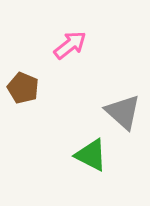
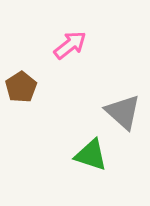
brown pentagon: moved 2 px left, 1 px up; rotated 16 degrees clockwise
green triangle: rotated 9 degrees counterclockwise
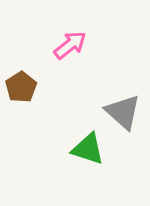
green triangle: moved 3 px left, 6 px up
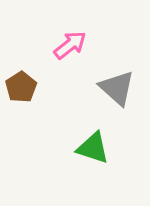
gray triangle: moved 6 px left, 24 px up
green triangle: moved 5 px right, 1 px up
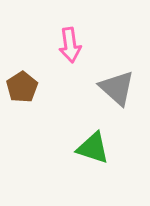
pink arrow: rotated 120 degrees clockwise
brown pentagon: moved 1 px right
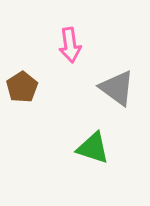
gray triangle: rotated 6 degrees counterclockwise
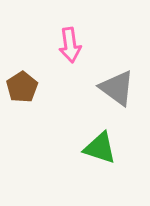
green triangle: moved 7 px right
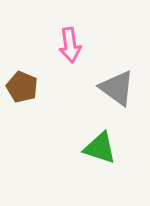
brown pentagon: rotated 16 degrees counterclockwise
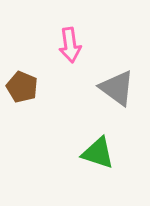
green triangle: moved 2 px left, 5 px down
